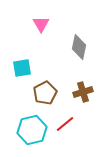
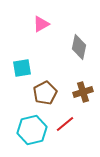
pink triangle: rotated 30 degrees clockwise
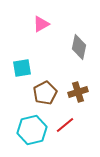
brown cross: moved 5 px left
red line: moved 1 px down
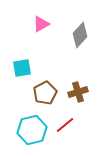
gray diamond: moved 1 px right, 12 px up; rotated 30 degrees clockwise
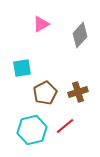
red line: moved 1 px down
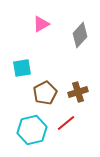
red line: moved 1 px right, 3 px up
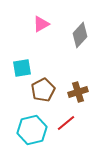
brown pentagon: moved 2 px left, 3 px up
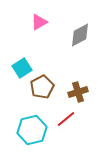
pink triangle: moved 2 px left, 2 px up
gray diamond: rotated 20 degrees clockwise
cyan square: rotated 24 degrees counterclockwise
brown pentagon: moved 1 px left, 3 px up
red line: moved 4 px up
